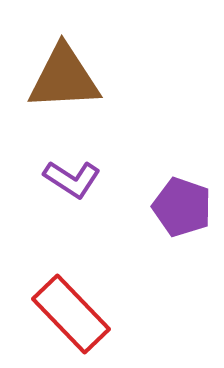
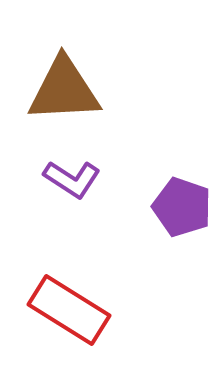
brown triangle: moved 12 px down
red rectangle: moved 2 px left, 4 px up; rotated 14 degrees counterclockwise
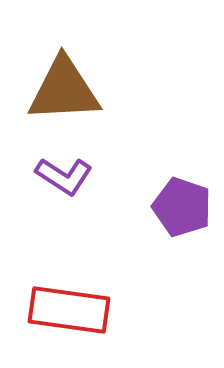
purple L-shape: moved 8 px left, 3 px up
red rectangle: rotated 24 degrees counterclockwise
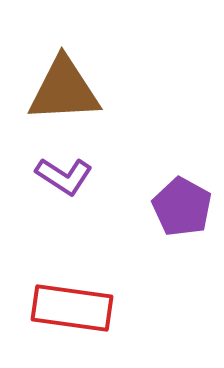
purple pentagon: rotated 10 degrees clockwise
red rectangle: moved 3 px right, 2 px up
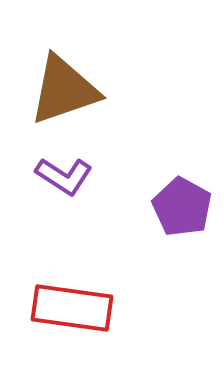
brown triangle: rotated 16 degrees counterclockwise
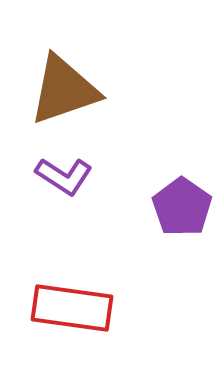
purple pentagon: rotated 6 degrees clockwise
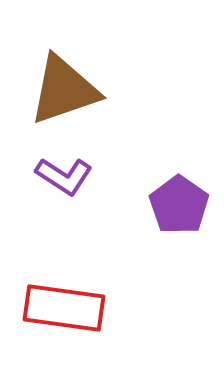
purple pentagon: moved 3 px left, 2 px up
red rectangle: moved 8 px left
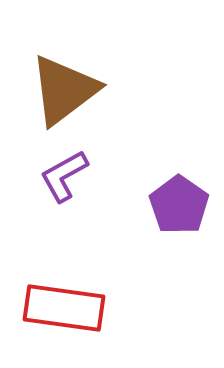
brown triangle: rotated 18 degrees counterclockwise
purple L-shape: rotated 118 degrees clockwise
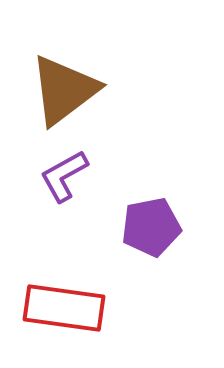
purple pentagon: moved 28 px left, 22 px down; rotated 26 degrees clockwise
